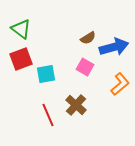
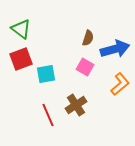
brown semicircle: rotated 42 degrees counterclockwise
blue arrow: moved 1 px right, 2 px down
brown cross: rotated 15 degrees clockwise
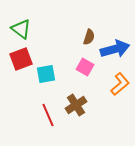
brown semicircle: moved 1 px right, 1 px up
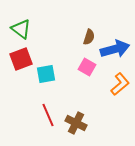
pink square: moved 2 px right
brown cross: moved 18 px down; rotated 30 degrees counterclockwise
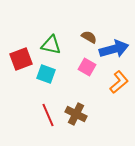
green triangle: moved 30 px right, 16 px down; rotated 25 degrees counterclockwise
brown semicircle: rotated 77 degrees counterclockwise
blue arrow: moved 1 px left
cyan square: rotated 30 degrees clockwise
orange L-shape: moved 1 px left, 2 px up
brown cross: moved 9 px up
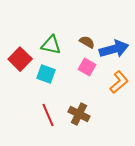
brown semicircle: moved 2 px left, 5 px down
red square: moved 1 px left; rotated 25 degrees counterclockwise
brown cross: moved 3 px right
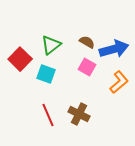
green triangle: rotated 50 degrees counterclockwise
